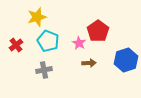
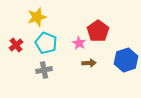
cyan pentagon: moved 2 px left, 2 px down
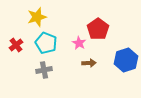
red pentagon: moved 2 px up
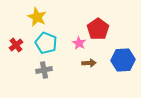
yellow star: rotated 30 degrees counterclockwise
blue hexagon: moved 3 px left; rotated 15 degrees clockwise
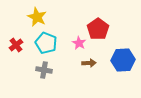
gray cross: rotated 21 degrees clockwise
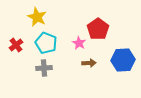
gray cross: moved 2 px up; rotated 14 degrees counterclockwise
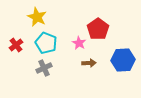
gray cross: rotated 21 degrees counterclockwise
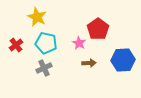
cyan pentagon: rotated 10 degrees counterclockwise
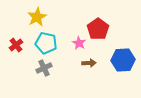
yellow star: rotated 18 degrees clockwise
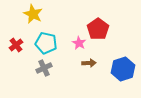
yellow star: moved 4 px left, 3 px up; rotated 18 degrees counterclockwise
blue hexagon: moved 9 px down; rotated 15 degrees counterclockwise
